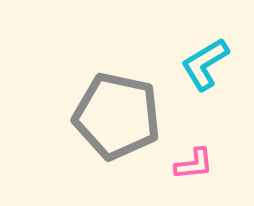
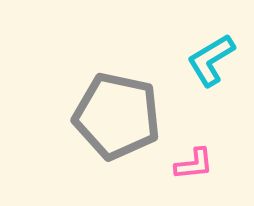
cyan L-shape: moved 6 px right, 4 px up
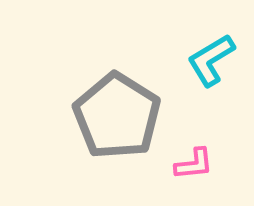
gray pentagon: rotated 20 degrees clockwise
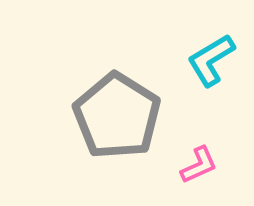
pink L-shape: moved 5 px right, 1 px down; rotated 18 degrees counterclockwise
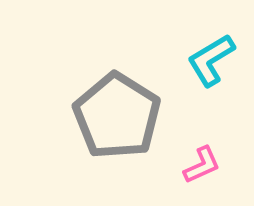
pink L-shape: moved 3 px right
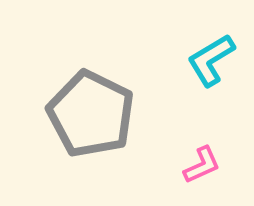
gray pentagon: moved 26 px left, 2 px up; rotated 6 degrees counterclockwise
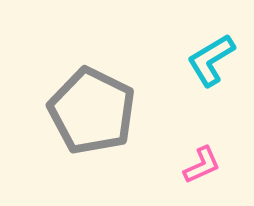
gray pentagon: moved 1 px right, 3 px up
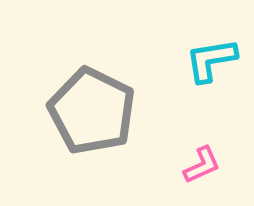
cyan L-shape: rotated 22 degrees clockwise
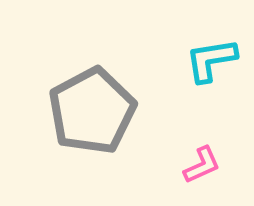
gray pentagon: rotated 18 degrees clockwise
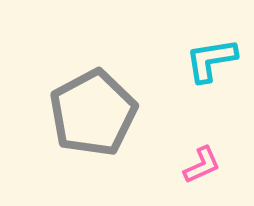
gray pentagon: moved 1 px right, 2 px down
